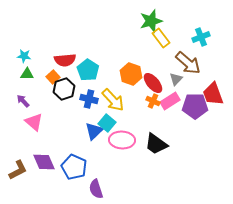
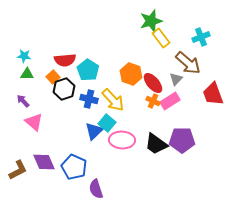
purple pentagon: moved 13 px left, 34 px down
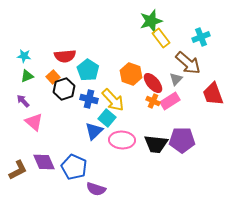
red semicircle: moved 4 px up
green triangle: moved 2 px down; rotated 24 degrees counterclockwise
cyan square: moved 5 px up
black trapezoid: rotated 30 degrees counterclockwise
purple semicircle: rotated 54 degrees counterclockwise
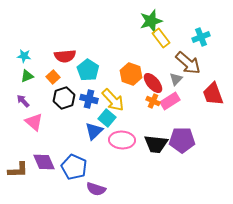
black hexagon: moved 9 px down
brown L-shape: rotated 25 degrees clockwise
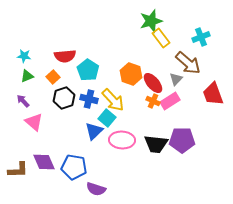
blue pentagon: rotated 15 degrees counterclockwise
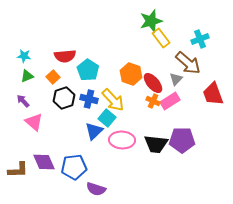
cyan cross: moved 1 px left, 2 px down
blue pentagon: rotated 15 degrees counterclockwise
